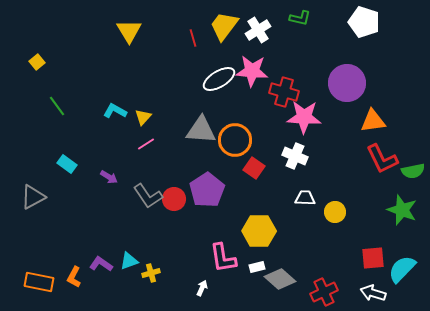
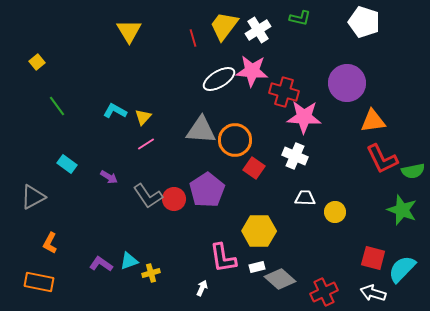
red square at (373, 258): rotated 20 degrees clockwise
orange L-shape at (74, 277): moved 24 px left, 34 px up
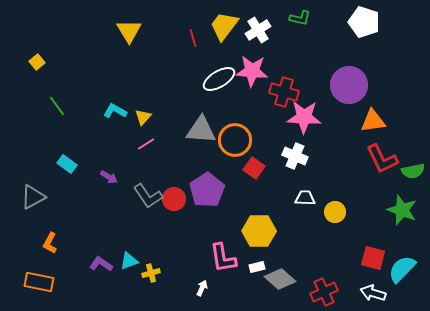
purple circle at (347, 83): moved 2 px right, 2 px down
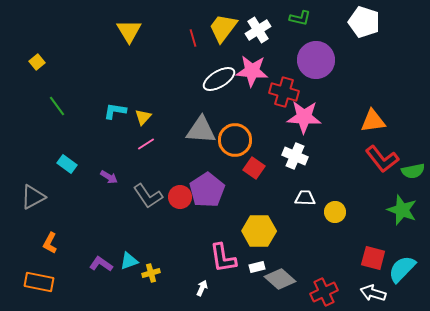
yellow trapezoid at (224, 26): moved 1 px left, 2 px down
purple circle at (349, 85): moved 33 px left, 25 px up
cyan L-shape at (115, 111): rotated 20 degrees counterclockwise
red L-shape at (382, 159): rotated 12 degrees counterclockwise
red circle at (174, 199): moved 6 px right, 2 px up
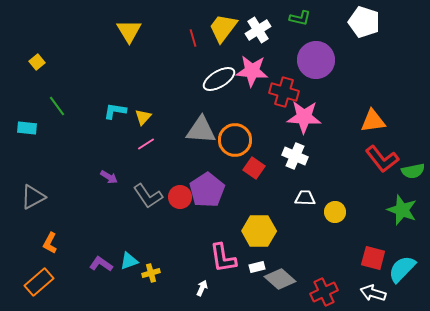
cyan rectangle at (67, 164): moved 40 px left, 36 px up; rotated 30 degrees counterclockwise
orange rectangle at (39, 282): rotated 52 degrees counterclockwise
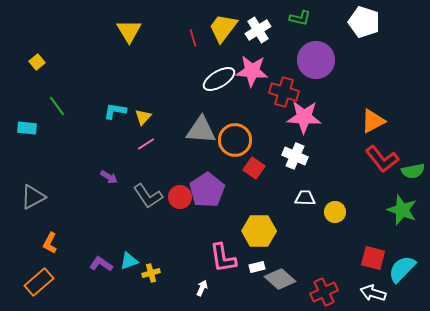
orange triangle at (373, 121): rotated 20 degrees counterclockwise
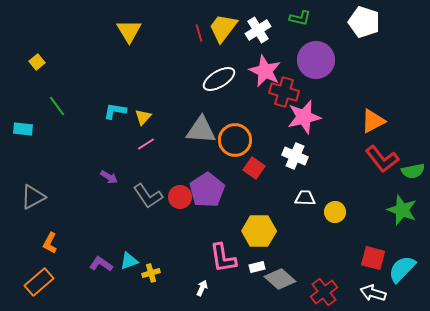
red line at (193, 38): moved 6 px right, 5 px up
pink star at (252, 71): moved 13 px right; rotated 20 degrees clockwise
pink star at (304, 117): rotated 16 degrees counterclockwise
cyan rectangle at (27, 128): moved 4 px left, 1 px down
red cross at (324, 292): rotated 12 degrees counterclockwise
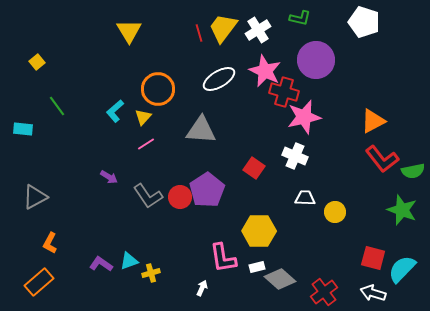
cyan L-shape at (115, 111): rotated 50 degrees counterclockwise
orange circle at (235, 140): moved 77 px left, 51 px up
gray triangle at (33, 197): moved 2 px right
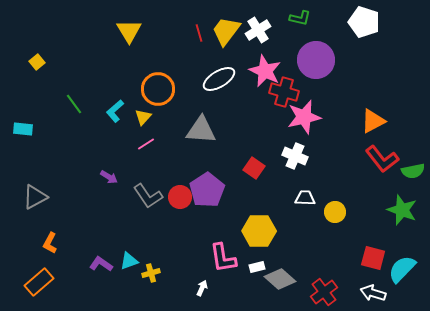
yellow trapezoid at (223, 28): moved 3 px right, 3 px down
green line at (57, 106): moved 17 px right, 2 px up
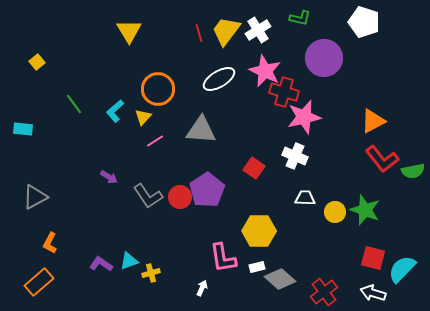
purple circle at (316, 60): moved 8 px right, 2 px up
pink line at (146, 144): moved 9 px right, 3 px up
green star at (402, 210): moved 37 px left
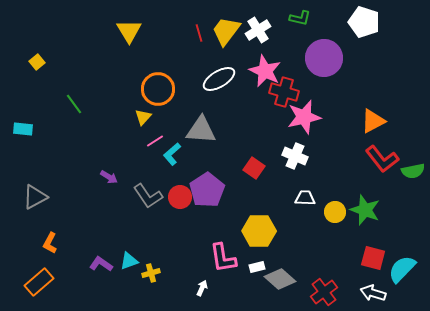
cyan L-shape at (115, 111): moved 57 px right, 43 px down
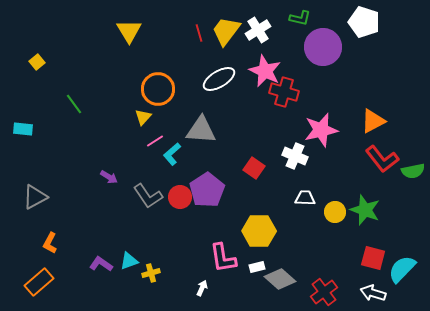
purple circle at (324, 58): moved 1 px left, 11 px up
pink star at (304, 117): moved 17 px right, 13 px down
